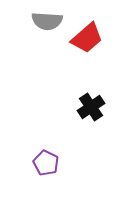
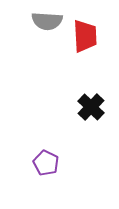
red trapezoid: moved 2 px left, 2 px up; rotated 52 degrees counterclockwise
black cross: rotated 12 degrees counterclockwise
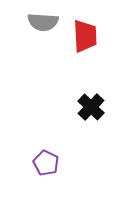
gray semicircle: moved 4 px left, 1 px down
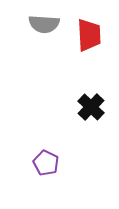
gray semicircle: moved 1 px right, 2 px down
red trapezoid: moved 4 px right, 1 px up
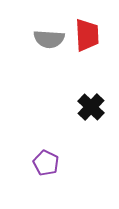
gray semicircle: moved 5 px right, 15 px down
red trapezoid: moved 2 px left
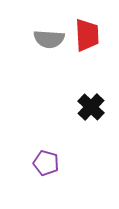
purple pentagon: rotated 10 degrees counterclockwise
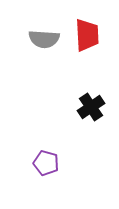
gray semicircle: moved 5 px left
black cross: rotated 12 degrees clockwise
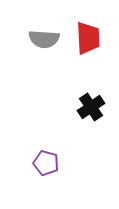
red trapezoid: moved 1 px right, 3 px down
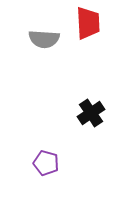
red trapezoid: moved 15 px up
black cross: moved 6 px down
